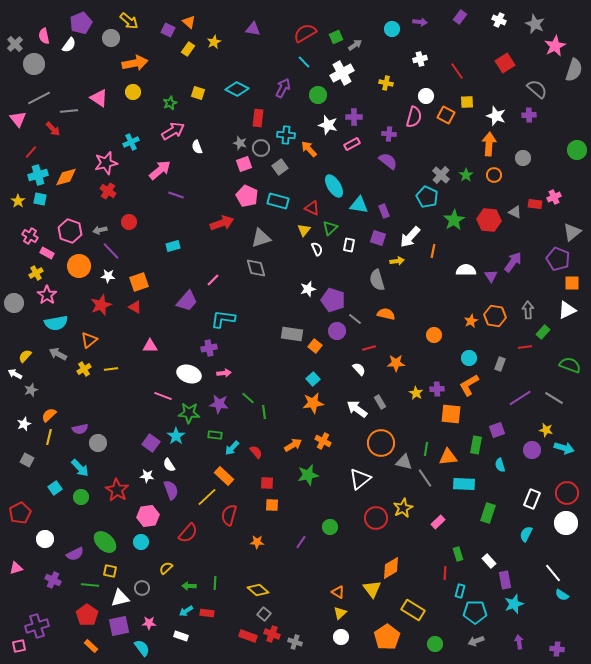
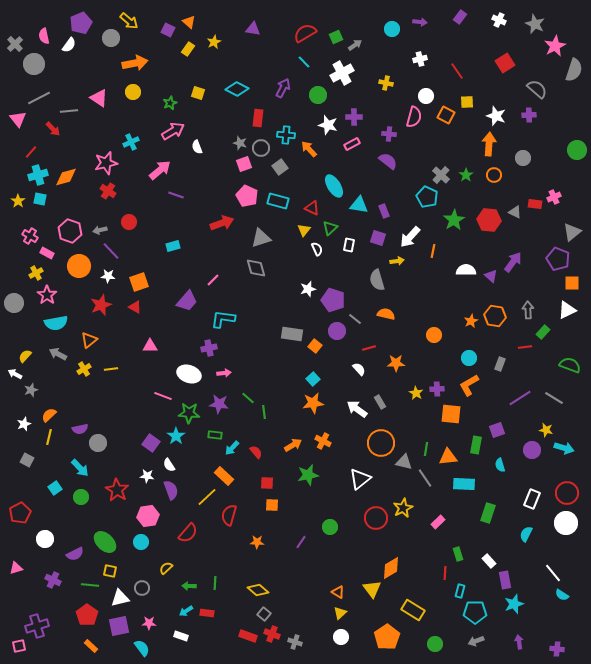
purple triangle at (491, 276): rotated 16 degrees counterclockwise
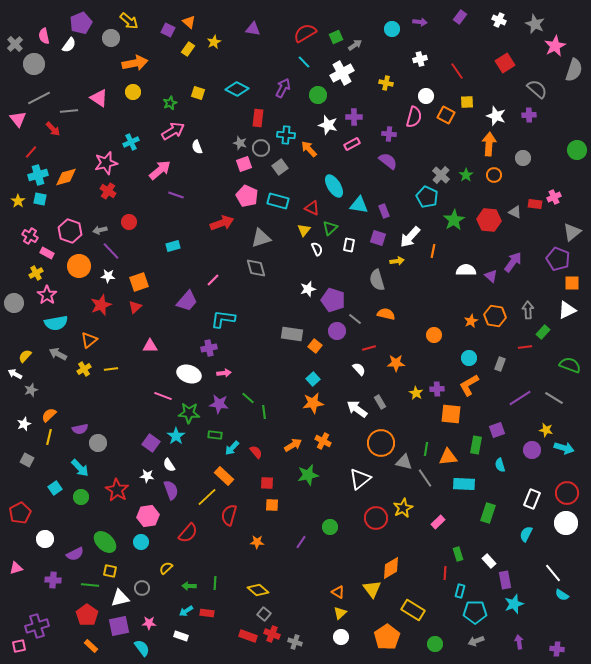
red triangle at (135, 307): rotated 48 degrees clockwise
purple cross at (53, 580): rotated 21 degrees counterclockwise
